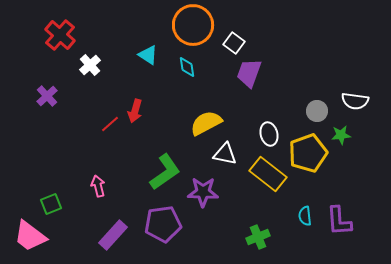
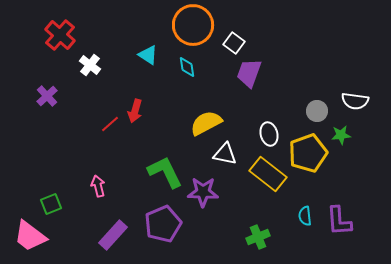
white cross: rotated 10 degrees counterclockwise
green L-shape: rotated 81 degrees counterclockwise
purple pentagon: rotated 15 degrees counterclockwise
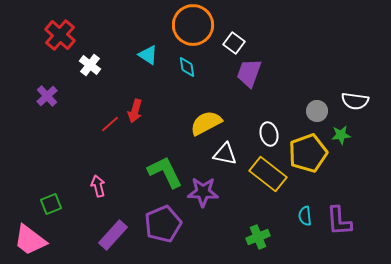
pink trapezoid: moved 4 px down
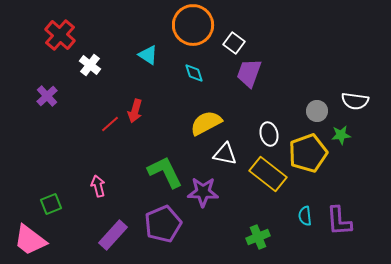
cyan diamond: moved 7 px right, 6 px down; rotated 10 degrees counterclockwise
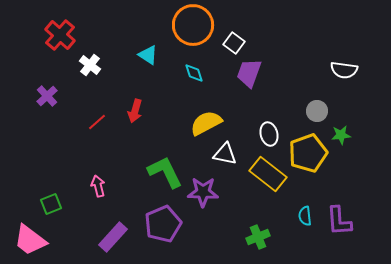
white semicircle: moved 11 px left, 31 px up
red line: moved 13 px left, 2 px up
purple rectangle: moved 2 px down
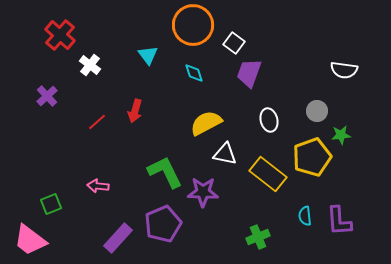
cyan triangle: rotated 20 degrees clockwise
white ellipse: moved 14 px up
yellow pentagon: moved 4 px right, 4 px down
pink arrow: rotated 70 degrees counterclockwise
purple rectangle: moved 5 px right, 1 px down
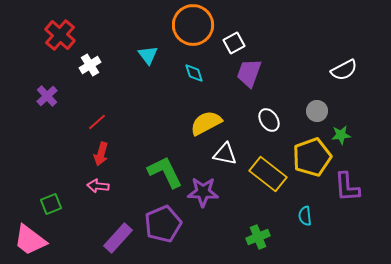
white square: rotated 25 degrees clockwise
white cross: rotated 20 degrees clockwise
white semicircle: rotated 36 degrees counterclockwise
red arrow: moved 34 px left, 43 px down
white ellipse: rotated 20 degrees counterclockwise
purple L-shape: moved 8 px right, 34 px up
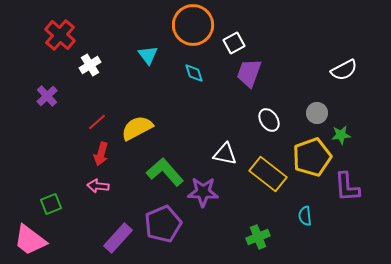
gray circle: moved 2 px down
yellow semicircle: moved 69 px left, 5 px down
green L-shape: rotated 15 degrees counterclockwise
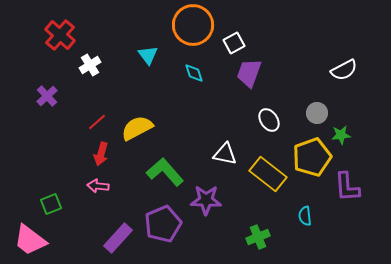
purple star: moved 3 px right, 8 px down
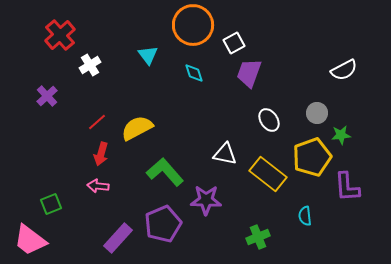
red cross: rotated 8 degrees clockwise
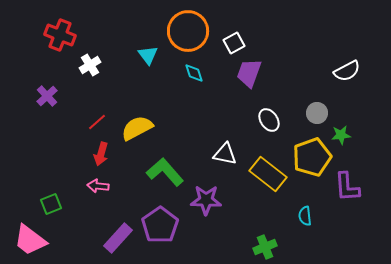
orange circle: moved 5 px left, 6 px down
red cross: rotated 28 degrees counterclockwise
white semicircle: moved 3 px right, 1 px down
purple pentagon: moved 3 px left, 1 px down; rotated 12 degrees counterclockwise
green cross: moved 7 px right, 10 px down
